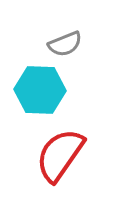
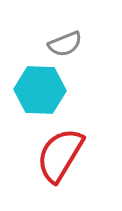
red semicircle: rotated 4 degrees counterclockwise
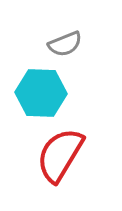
cyan hexagon: moved 1 px right, 3 px down
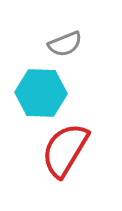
red semicircle: moved 5 px right, 5 px up
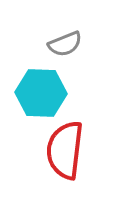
red semicircle: rotated 24 degrees counterclockwise
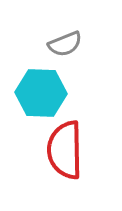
red semicircle: rotated 8 degrees counterclockwise
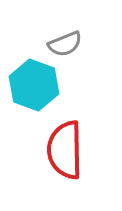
cyan hexagon: moved 7 px left, 8 px up; rotated 18 degrees clockwise
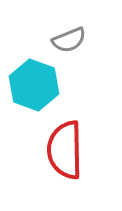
gray semicircle: moved 4 px right, 4 px up
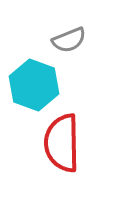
red semicircle: moved 3 px left, 7 px up
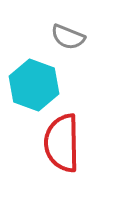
gray semicircle: moved 1 px left, 3 px up; rotated 44 degrees clockwise
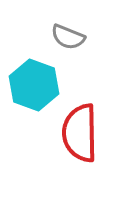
red semicircle: moved 18 px right, 10 px up
